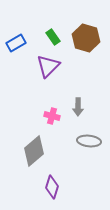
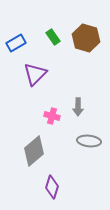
purple triangle: moved 13 px left, 8 px down
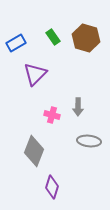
pink cross: moved 1 px up
gray diamond: rotated 28 degrees counterclockwise
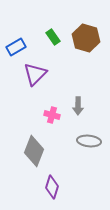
blue rectangle: moved 4 px down
gray arrow: moved 1 px up
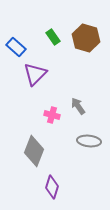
blue rectangle: rotated 72 degrees clockwise
gray arrow: rotated 144 degrees clockwise
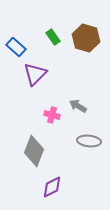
gray arrow: rotated 24 degrees counterclockwise
purple diamond: rotated 45 degrees clockwise
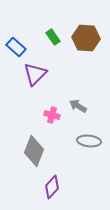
brown hexagon: rotated 12 degrees counterclockwise
purple diamond: rotated 20 degrees counterclockwise
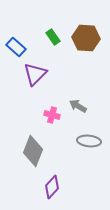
gray diamond: moved 1 px left
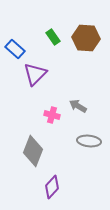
blue rectangle: moved 1 px left, 2 px down
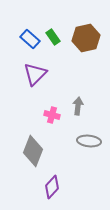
brown hexagon: rotated 16 degrees counterclockwise
blue rectangle: moved 15 px right, 10 px up
gray arrow: rotated 66 degrees clockwise
